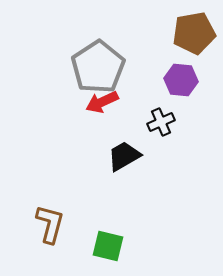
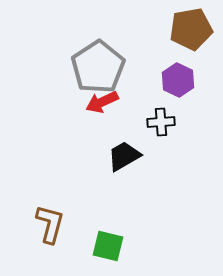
brown pentagon: moved 3 px left, 4 px up
purple hexagon: moved 3 px left; rotated 20 degrees clockwise
black cross: rotated 20 degrees clockwise
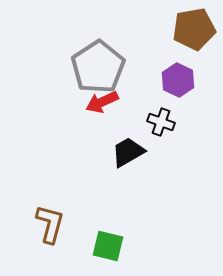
brown pentagon: moved 3 px right
black cross: rotated 24 degrees clockwise
black trapezoid: moved 4 px right, 4 px up
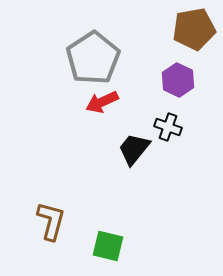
gray pentagon: moved 5 px left, 9 px up
black cross: moved 7 px right, 5 px down
black trapezoid: moved 6 px right, 3 px up; rotated 21 degrees counterclockwise
brown L-shape: moved 1 px right, 3 px up
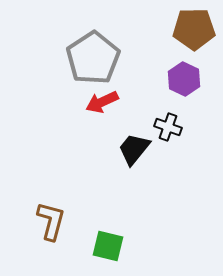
brown pentagon: rotated 9 degrees clockwise
purple hexagon: moved 6 px right, 1 px up
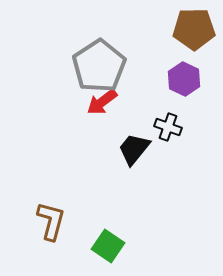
gray pentagon: moved 6 px right, 8 px down
red arrow: rotated 12 degrees counterclockwise
green square: rotated 20 degrees clockwise
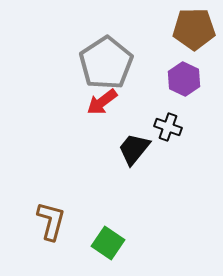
gray pentagon: moved 7 px right, 3 px up
green square: moved 3 px up
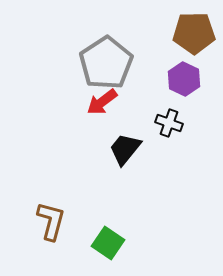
brown pentagon: moved 4 px down
black cross: moved 1 px right, 4 px up
black trapezoid: moved 9 px left
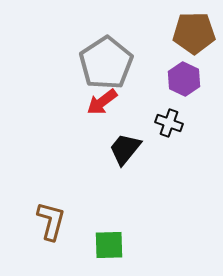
green square: moved 1 px right, 2 px down; rotated 36 degrees counterclockwise
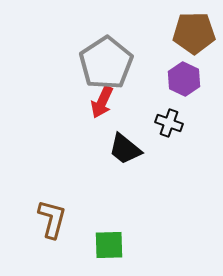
red arrow: rotated 28 degrees counterclockwise
black trapezoid: rotated 90 degrees counterclockwise
brown L-shape: moved 1 px right, 2 px up
